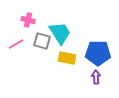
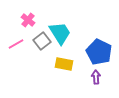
pink cross: rotated 24 degrees clockwise
gray square: rotated 36 degrees clockwise
blue pentagon: moved 1 px right, 1 px up; rotated 25 degrees clockwise
yellow rectangle: moved 3 px left, 6 px down
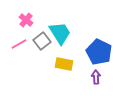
pink cross: moved 2 px left
pink line: moved 3 px right
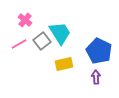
pink cross: moved 1 px left
blue pentagon: moved 1 px up
yellow rectangle: rotated 24 degrees counterclockwise
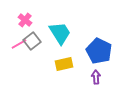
gray square: moved 10 px left
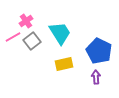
pink cross: moved 1 px right, 1 px down; rotated 16 degrees clockwise
pink line: moved 6 px left, 7 px up
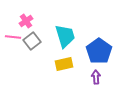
cyan trapezoid: moved 5 px right, 3 px down; rotated 15 degrees clockwise
pink line: rotated 35 degrees clockwise
blue pentagon: rotated 10 degrees clockwise
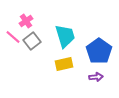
pink line: rotated 35 degrees clockwise
purple arrow: rotated 88 degrees clockwise
